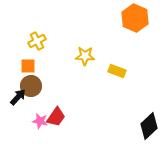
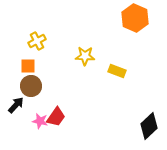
black arrow: moved 2 px left, 8 px down
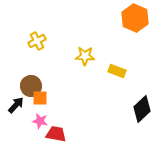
orange square: moved 12 px right, 32 px down
red trapezoid: moved 17 px down; rotated 115 degrees counterclockwise
black diamond: moved 7 px left, 17 px up
